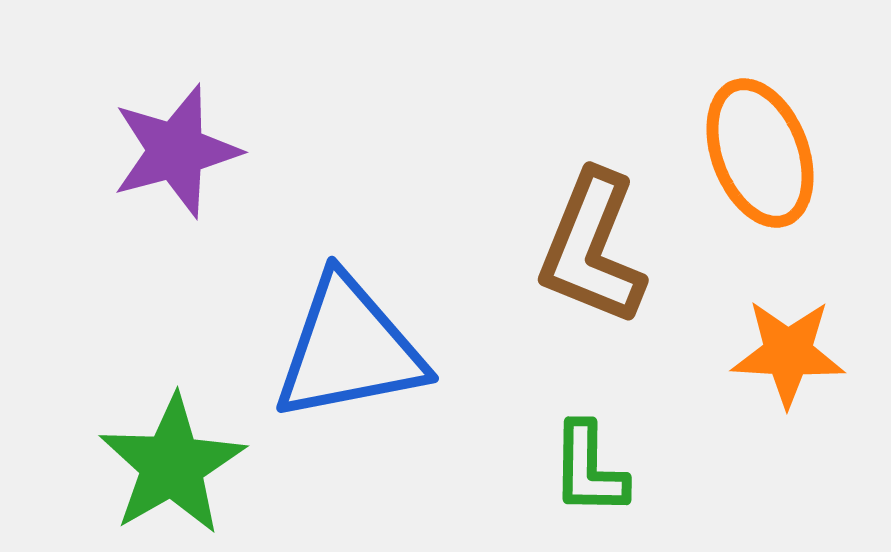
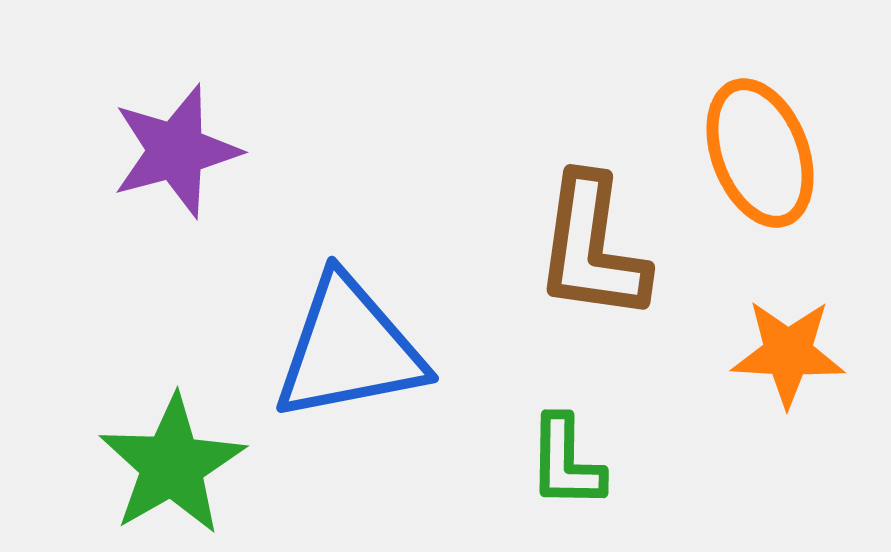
brown L-shape: rotated 14 degrees counterclockwise
green L-shape: moved 23 px left, 7 px up
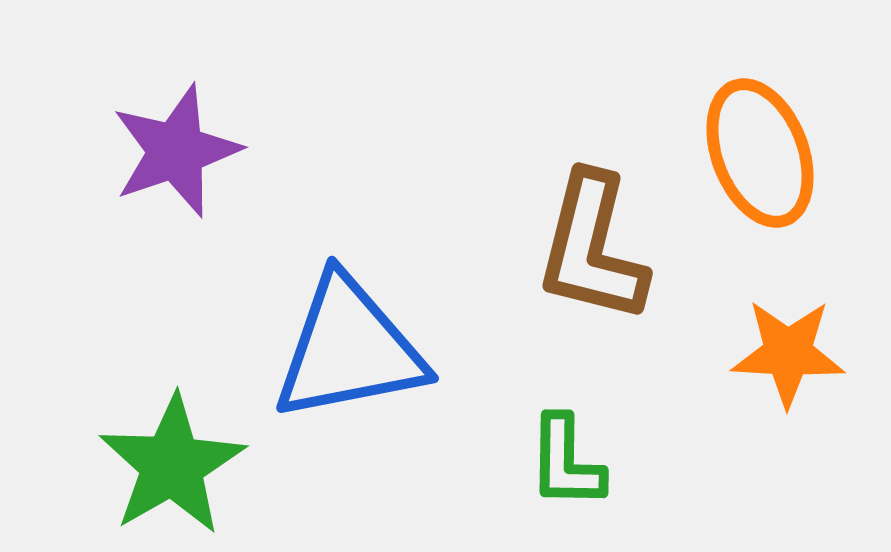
purple star: rotated 4 degrees counterclockwise
brown L-shape: rotated 6 degrees clockwise
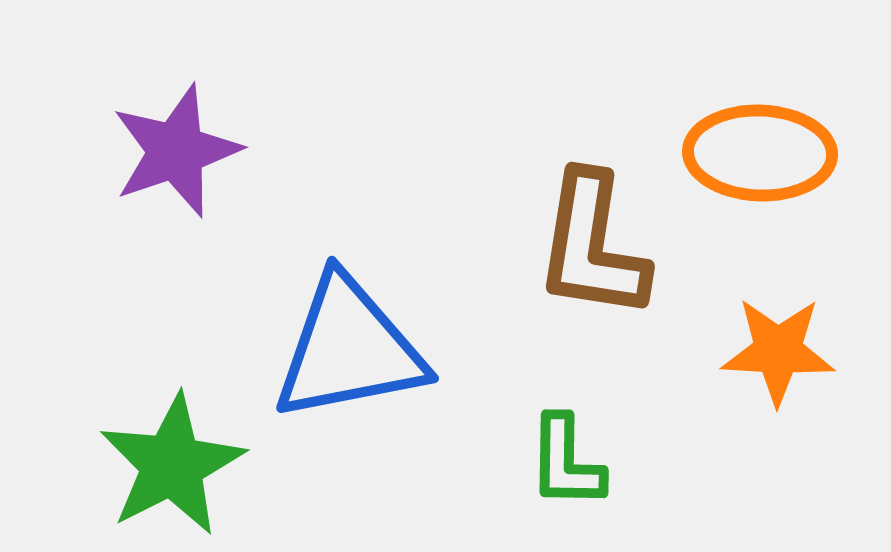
orange ellipse: rotated 67 degrees counterclockwise
brown L-shape: moved 2 px up; rotated 5 degrees counterclockwise
orange star: moved 10 px left, 2 px up
green star: rotated 3 degrees clockwise
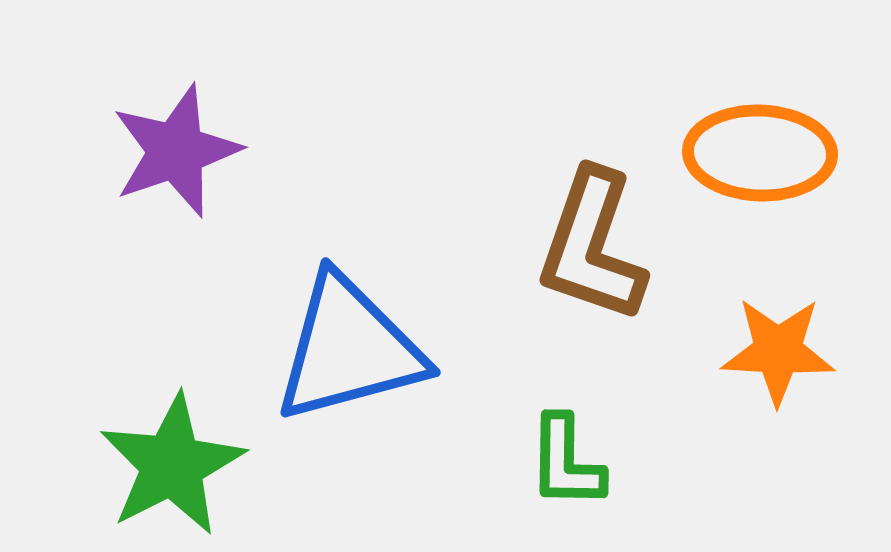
brown L-shape: rotated 10 degrees clockwise
blue triangle: rotated 4 degrees counterclockwise
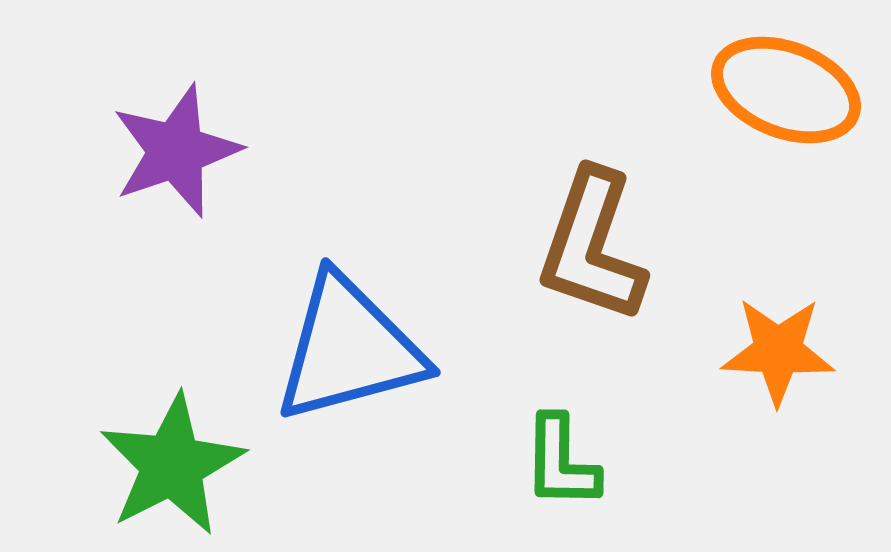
orange ellipse: moved 26 px right, 63 px up; rotated 19 degrees clockwise
green L-shape: moved 5 px left
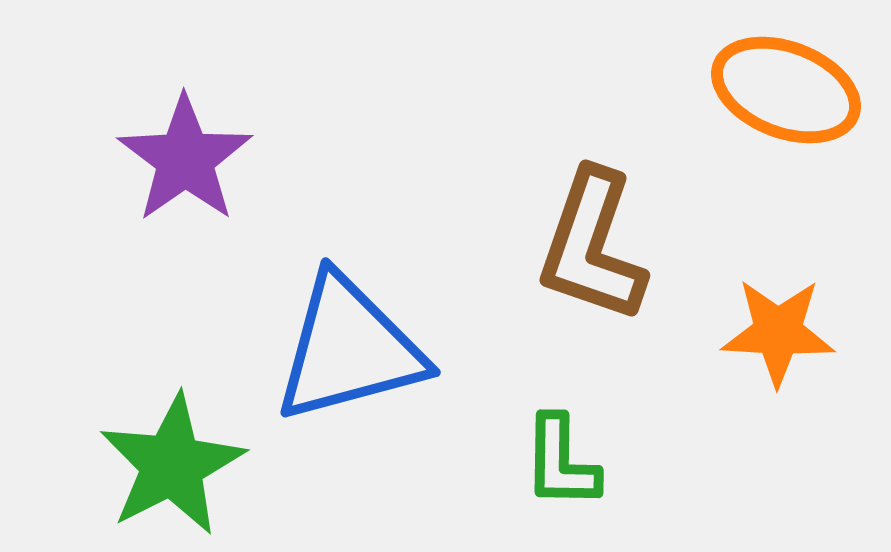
purple star: moved 9 px right, 8 px down; rotated 16 degrees counterclockwise
orange star: moved 19 px up
